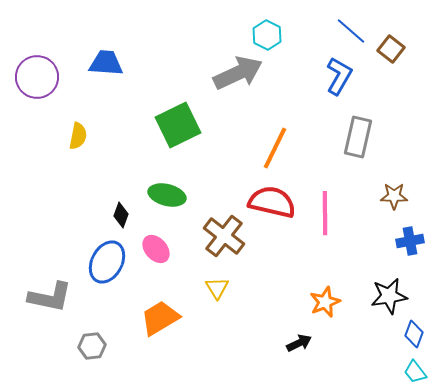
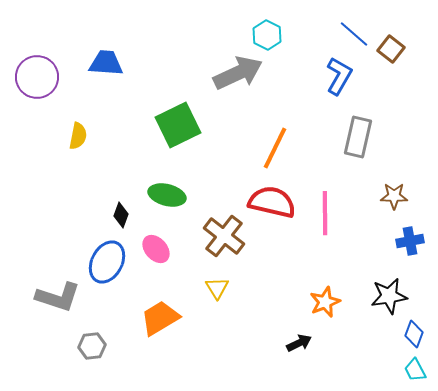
blue line: moved 3 px right, 3 px down
gray L-shape: moved 8 px right; rotated 6 degrees clockwise
cyan trapezoid: moved 2 px up; rotated 10 degrees clockwise
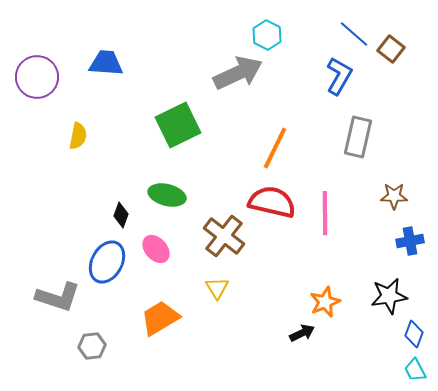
black arrow: moved 3 px right, 10 px up
